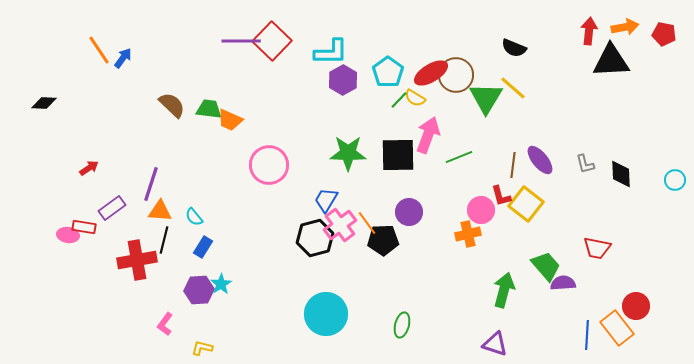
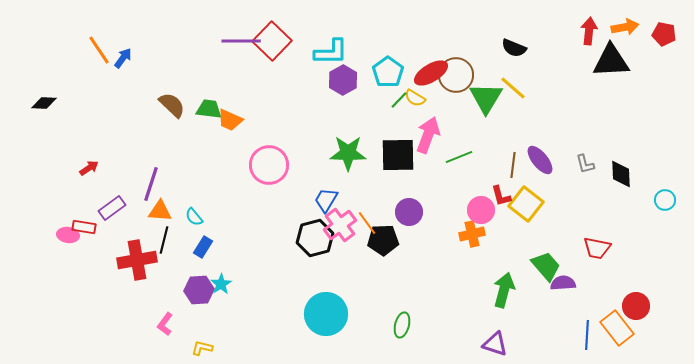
cyan circle at (675, 180): moved 10 px left, 20 px down
orange cross at (468, 234): moved 4 px right
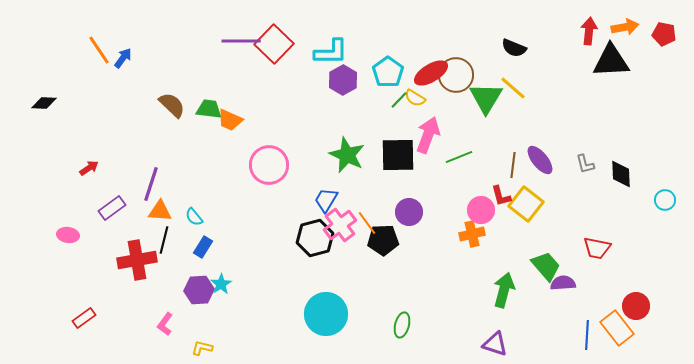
red square at (272, 41): moved 2 px right, 3 px down
green star at (348, 153): moved 1 px left, 2 px down; rotated 24 degrees clockwise
red rectangle at (84, 227): moved 91 px down; rotated 45 degrees counterclockwise
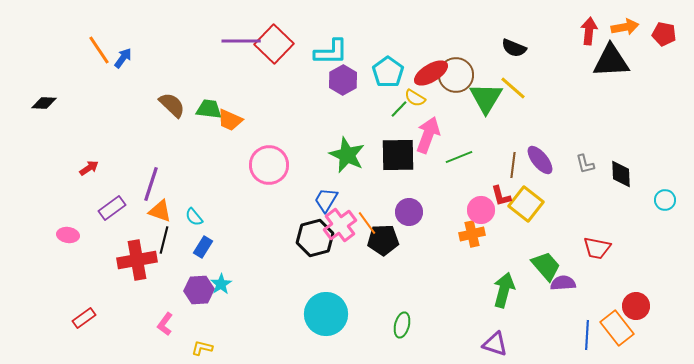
green line at (399, 100): moved 9 px down
orange triangle at (160, 211): rotated 15 degrees clockwise
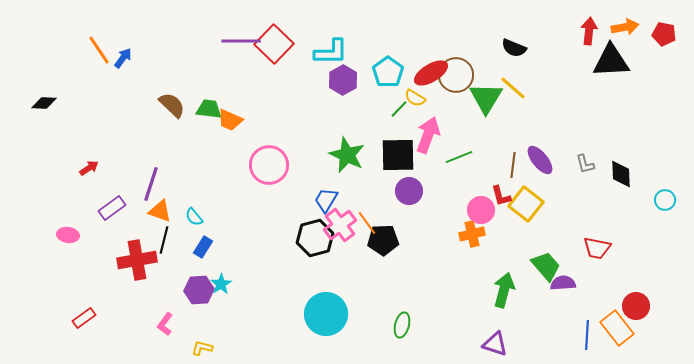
purple circle at (409, 212): moved 21 px up
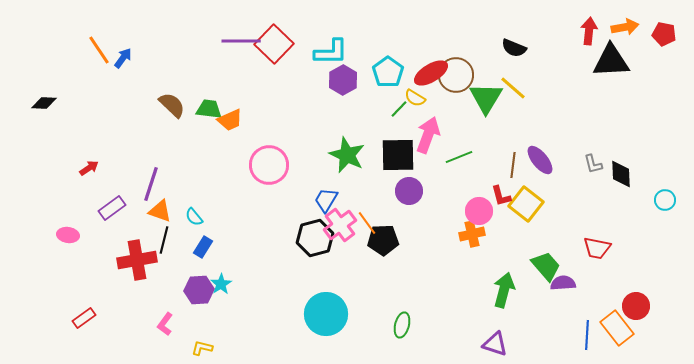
orange trapezoid at (230, 120): rotated 48 degrees counterclockwise
gray L-shape at (585, 164): moved 8 px right
pink circle at (481, 210): moved 2 px left, 1 px down
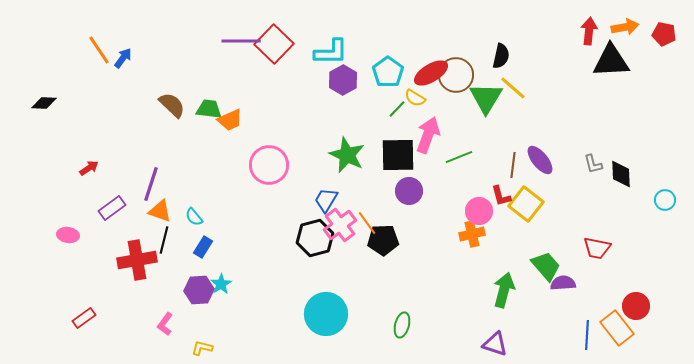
black semicircle at (514, 48): moved 13 px left, 8 px down; rotated 100 degrees counterclockwise
green line at (399, 109): moved 2 px left
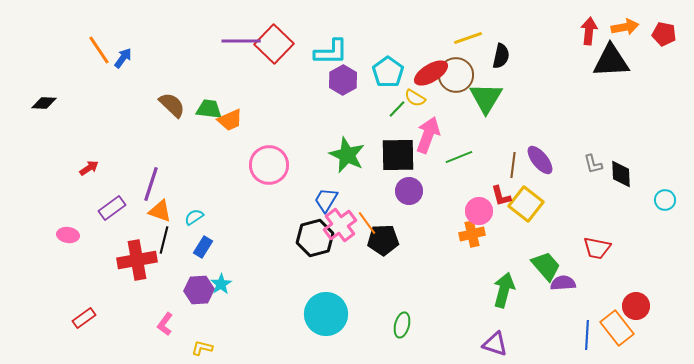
yellow line at (513, 88): moved 45 px left, 50 px up; rotated 60 degrees counterclockwise
cyan semicircle at (194, 217): rotated 96 degrees clockwise
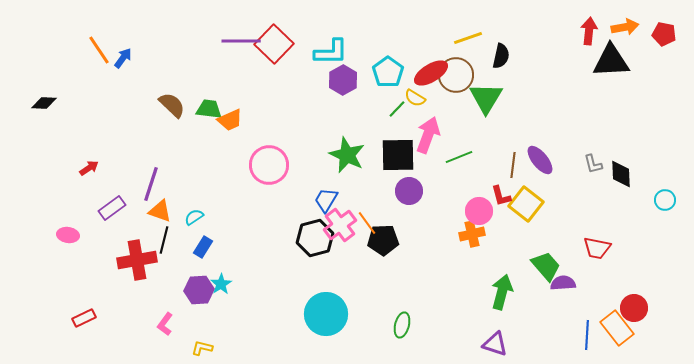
green arrow at (504, 290): moved 2 px left, 2 px down
red circle at (636, 306): moved 2 px left, 2 px down
red rectangle at (84, 318): rotated 10 degrees clockwise
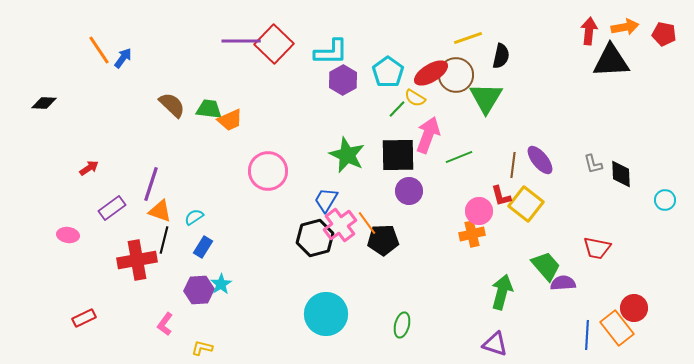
pink circle at (269, 165): moved 1 px left, 6 px down
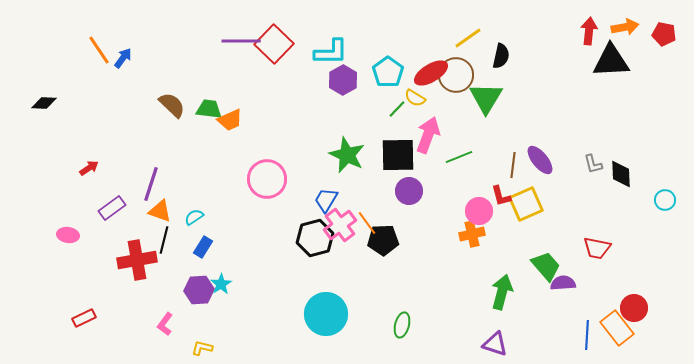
yellow line at (468, 38): rotated 16 degrees counterclockwise
pink circle at (268, 171): moved 1 px left, 8 px down
yellow square at (526, 204): rotated 28 degrees clockwise
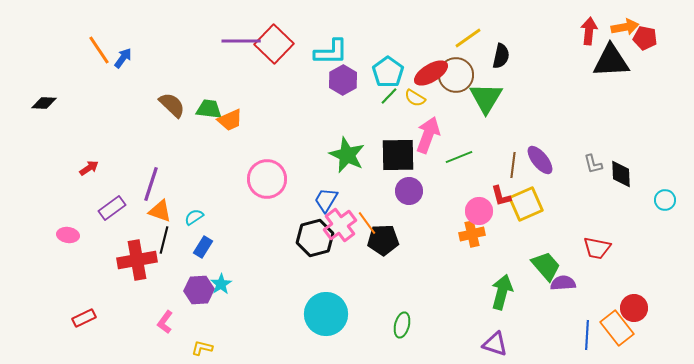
red pentagon at (664, 34): moved 19 px left, 4 px down
green line at (397, 109): moved 8 px left, 13 px up
pink L-shape at (165, 324): moved 2 px up
